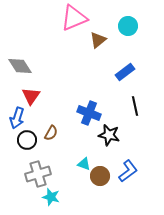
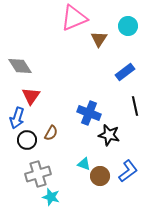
brown triangle: moved 1 px right, 1 px up; rotated 18 degrees counterclockwise
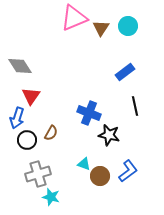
brown triangle: moved 2 px right, 11 px up
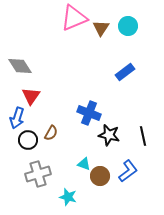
black line: moved 8 px right, 30 px down
black circle: moved 1 px right
cyan star: moved 17 px right
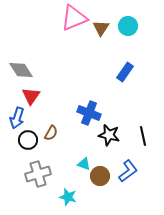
gray diamond: moved 1 px right, 4 px down
blue rectangle: rotated 18 degrees counterclockwise
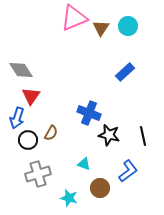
blue rectangle: rotated 12 degrees clockwise
brown circle: moved 12 px down
cyan star: moved 1 px right, 1 px down
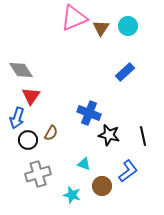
brown circle: moved 2 px right, 2 px up
cyan star: moved 3 px right, 3 px up
